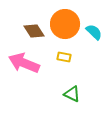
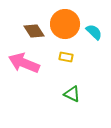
yellow rectangle: moved 2 px right
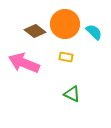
brown diamond: moved 1 px right; rotated 20 degrees counterclockwise
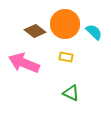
green triangle: moved 1 px left, 1 px up
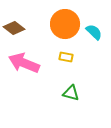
brown diamond: moved 21 px left, 3 px up
green triangle: rotated 12 degrees counterclockwise
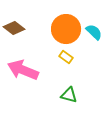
orange circle: moved 1 px right, 5 px down
yellow rectangle: rotated 24 degrees clockwise
pink arrow: moved 1 px left, 7 px down
green triangle: moved 2 px left, 2 px down
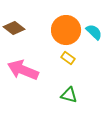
orange circle: moved 1 px down
yellow rectangle: moved 2 px right, 1 px down
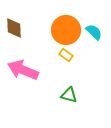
brown diamond: rotated 50 degrees clockwise
yellow rectangle: moved 2 px left, 3 px up
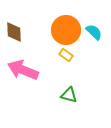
brown diamond: moved 4 px down
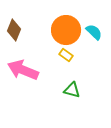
brown diamond: moved 2 px up; rotated 25 degrees clockwise
green triangle: moved 3 px right, 5 px up
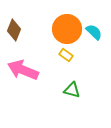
orange circle: moved 1 px right, 1 px up
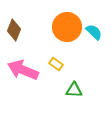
orange circle: moved 2 px up
yellow rectangle: moved 10 px left, 9 px down
green triangle: moved 2 px right; rotated 12 degrees counterclockwise
